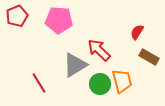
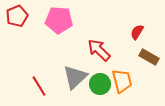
gray triangle: moved 12 px down; rotated 12 degrees counterclockwise
red line: moved 3 px down
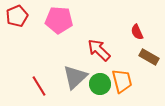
red semicircle: rotated 56 degrees counterclockwise
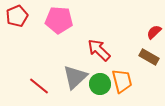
red semicircle: moved 17 px right; rotated 70 degrees clockwise
red line: rotated 20 degrees counterclockwise
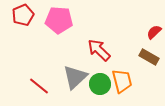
red pentagon: moved 6 px right, 1 px up
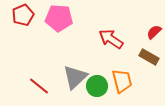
pink pentagon: moved 2 px up
red arrow: moved 12 px right, 11 px up; rotated 10 degrees counterclockwise
green circle: moved 3 px left, 2 px down
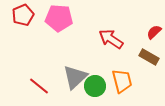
green circle: moved 2 px left
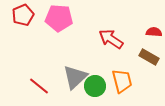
red semicircle: rotated 49 degrees clockwise
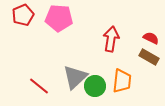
red semicircle: moved 3 px left, 6 px down; rotated 21 degrees clockwise
red arrow: rotated 65 degrees clockwise
orange trapezoid: rotated 20 degrees clockwise
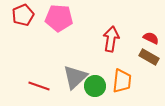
red line: rotated 20 degrees counterclockwise
